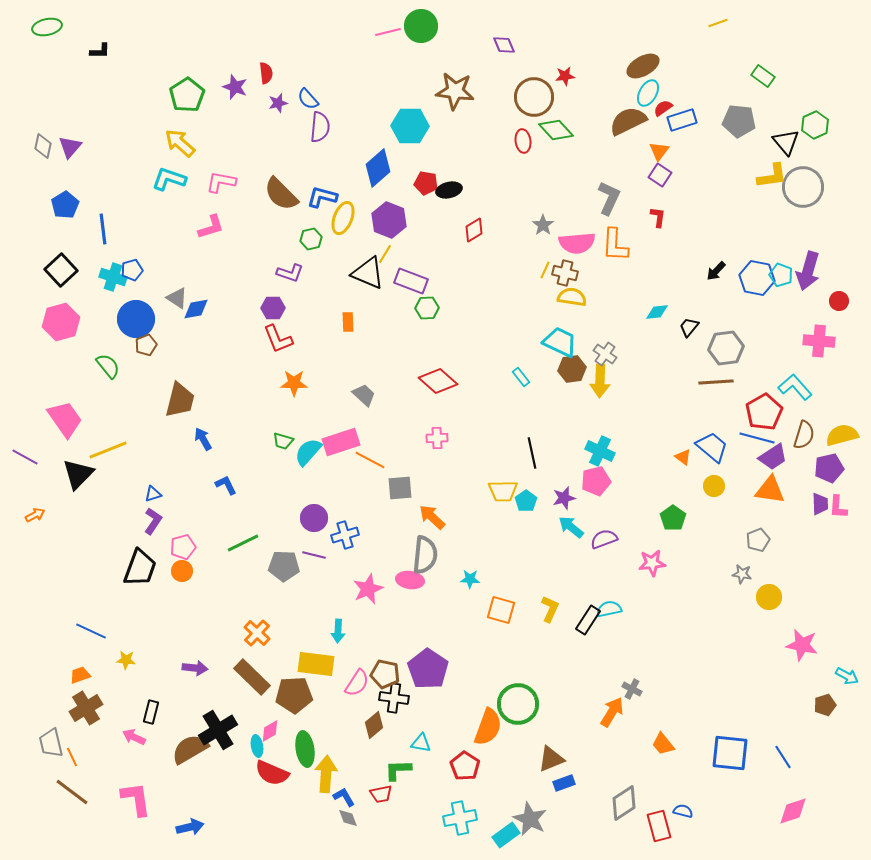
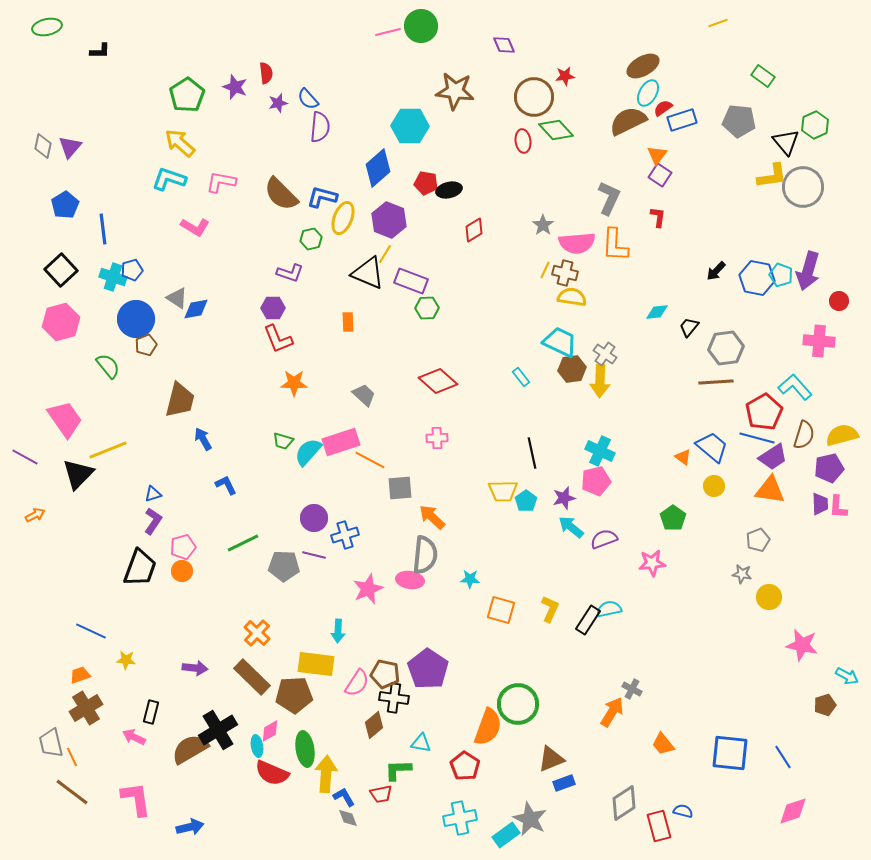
orange triangle at (659, 151): moved 2 px left, 4 px down
pink L-shape at (211, 227): moved 16 px left; rotated 48 degrees clockwise
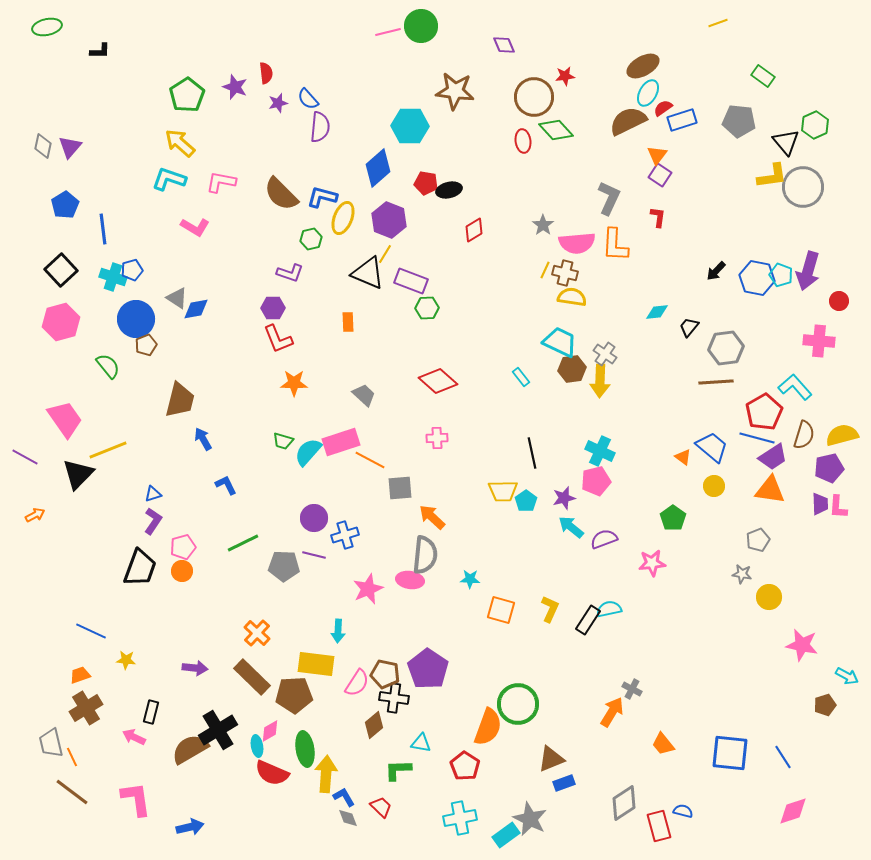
red trapezoid at (381, 794): moved 13 px down; rotated 125 degrees counterclockwise
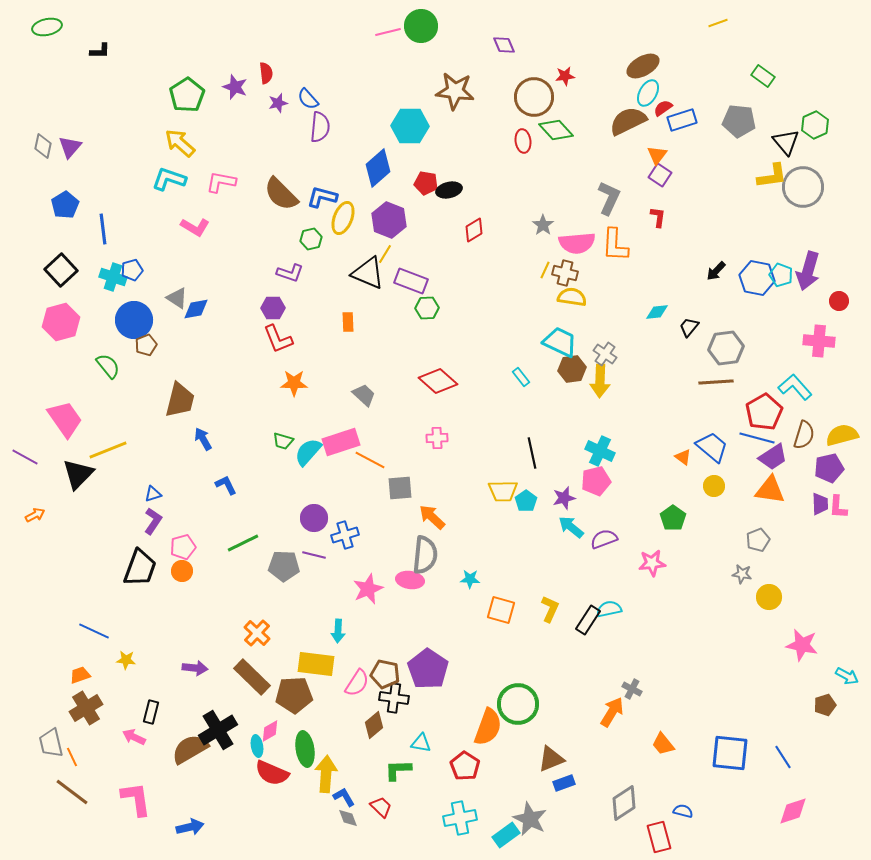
blue circle at (136, 319): moved 2 px left, 1 px down
blue line at (91, 631): moved 3 px right
red rectangle at (659, 826): moved 11 px down
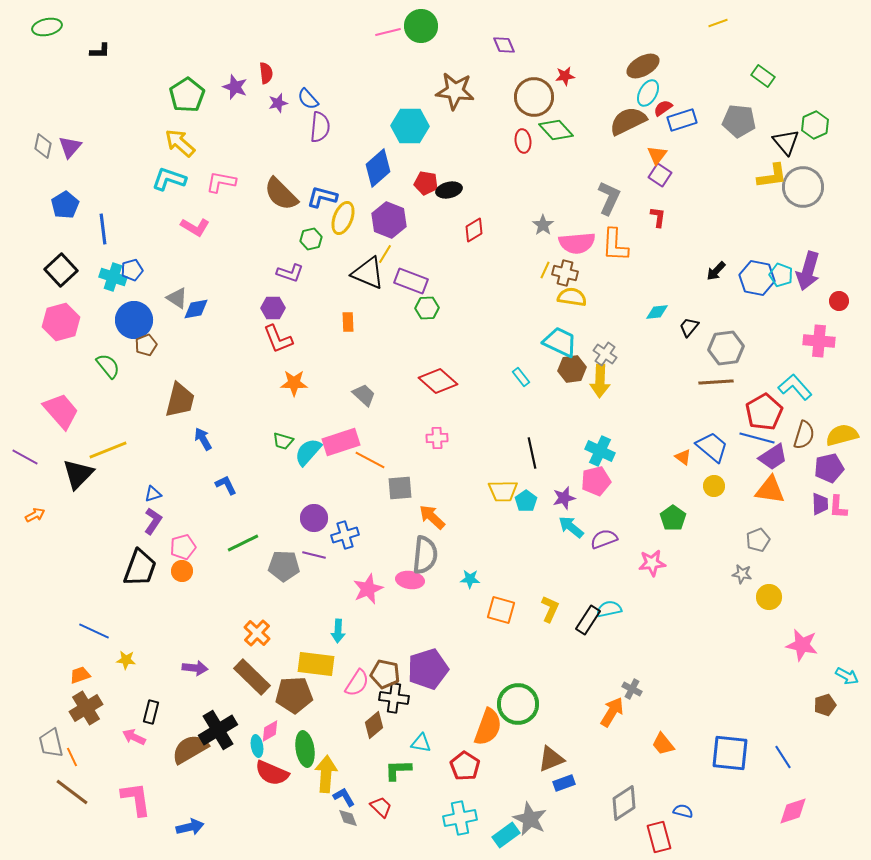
pink trapezoid at (65, 419): moved 4 px left, 8 px up; rotated 6 degrees counterclockwise
purple pentagon at (428, 669): rotated 21 degrees clockwise
